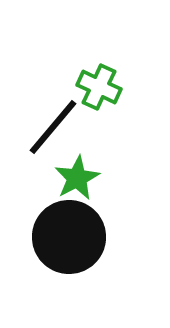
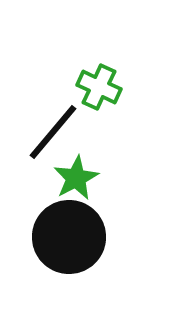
black line: moved 5 px down
green star: moved 1 px left
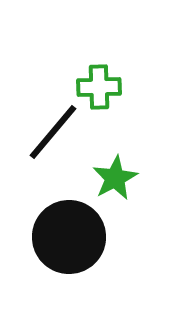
green cross: rotated 27 degrees counterclockwise
green star: moved 39 px right
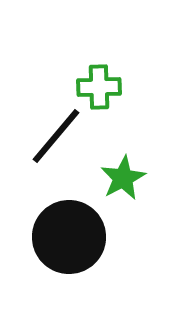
black line: moved 3 px right, 4 px down
green star: moved 8 px right
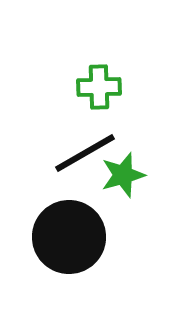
black line: moved 29 px right, 17 px down; rotated 20 degrees clockwise
green star: moved 3 px up; rotated 12 degrees clockwise
